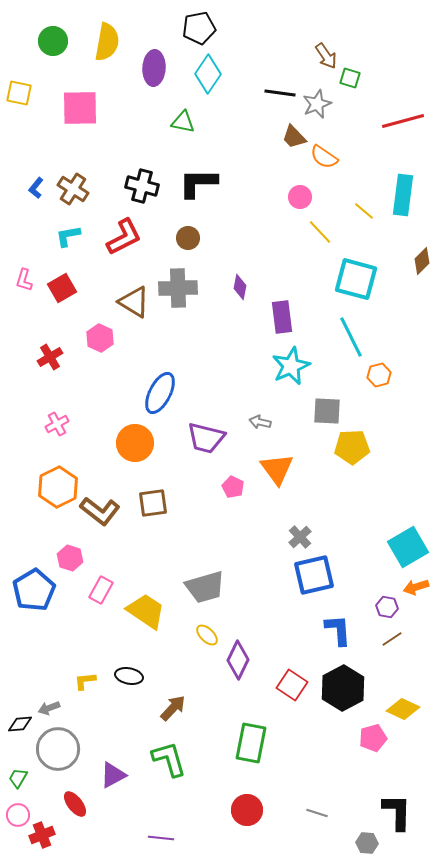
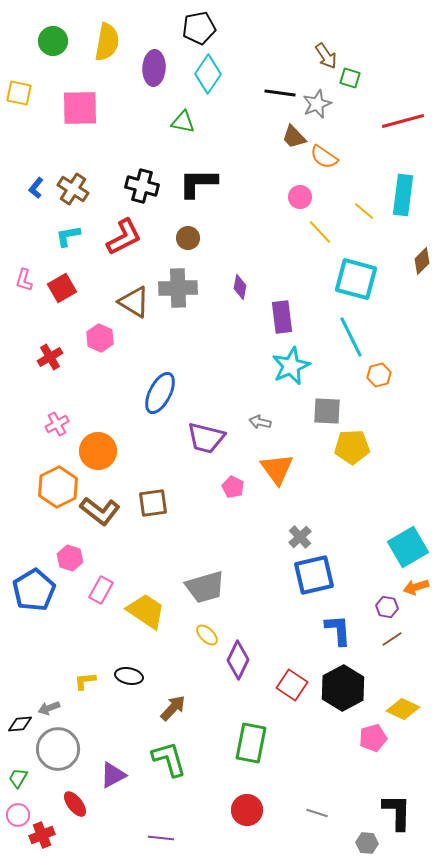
orange circle at (135, 443): moved 37 px left, 8 px down
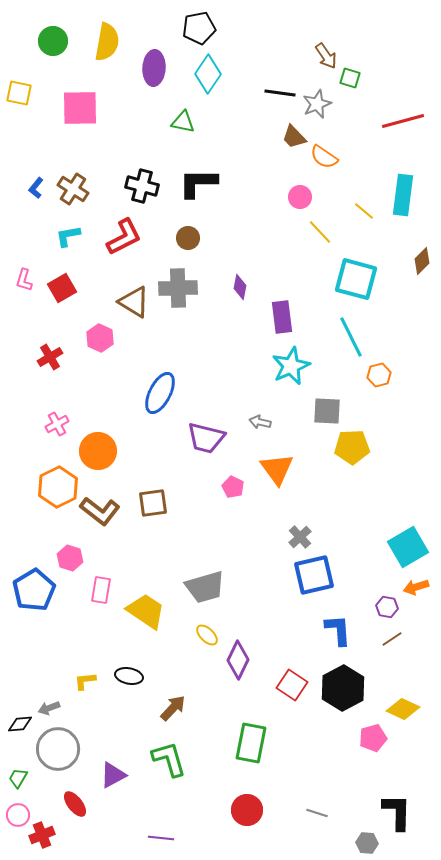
pink rectangle at (101, 590): rotated 20 degrees counterclockwise
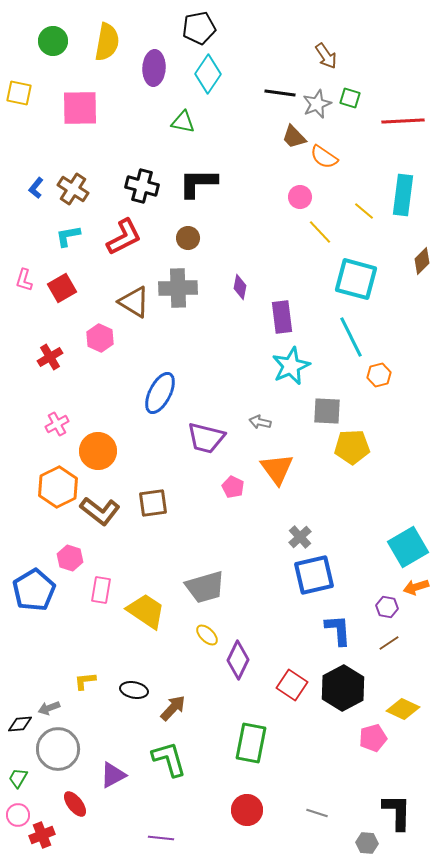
green square at (350, 78): moved 20 px down
red line at (403, 121): rotated 12 degrees clockwise
brown line at (392, 639): moved 3 px left, 4 px down
black ellipse at (129, 676): moved 5 px right, 14 px down
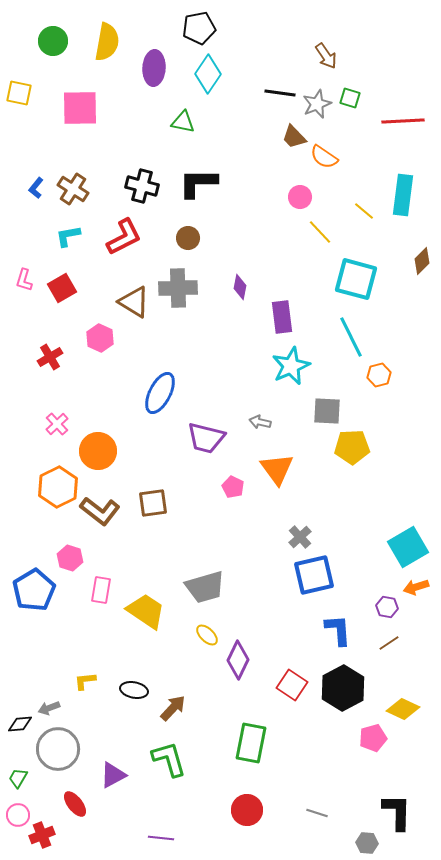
pink cross at (57, 424): rotated 15 degrees counterclockwise
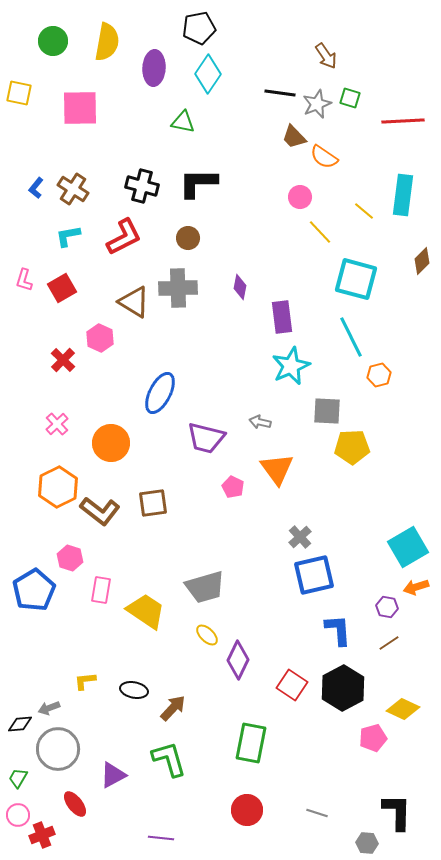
red cross at (50, 357): moved 13 px right, 3 px down; rotated 15 degrees counterclockwise
orange circle at (98, 451): moved 13 px right, 8 px up
